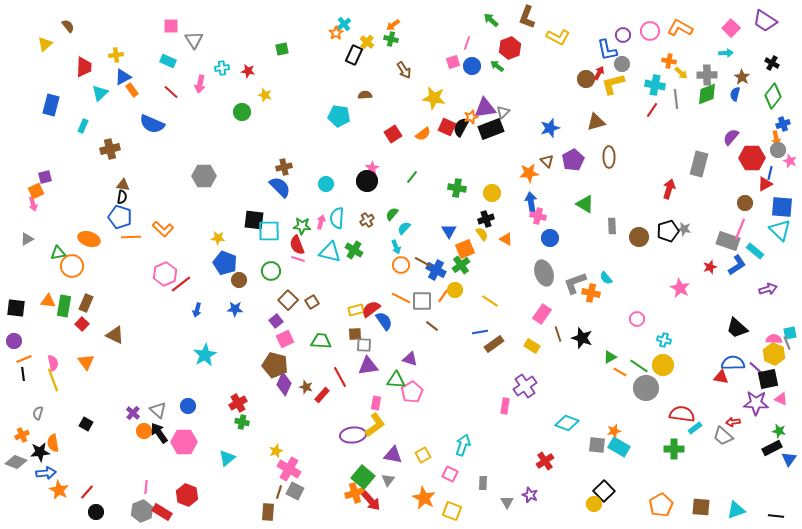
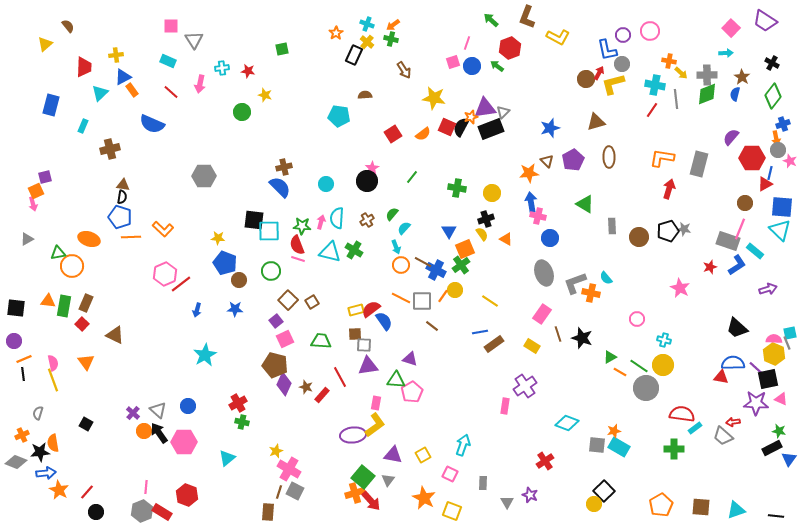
cyan cross at (344, 24): moved 23 px right; rotated 32 degrees counterclockwise
orange L-shape at (680, 28): moved 18 px left, 130 px down; rotated 20 degrees counterclockwise
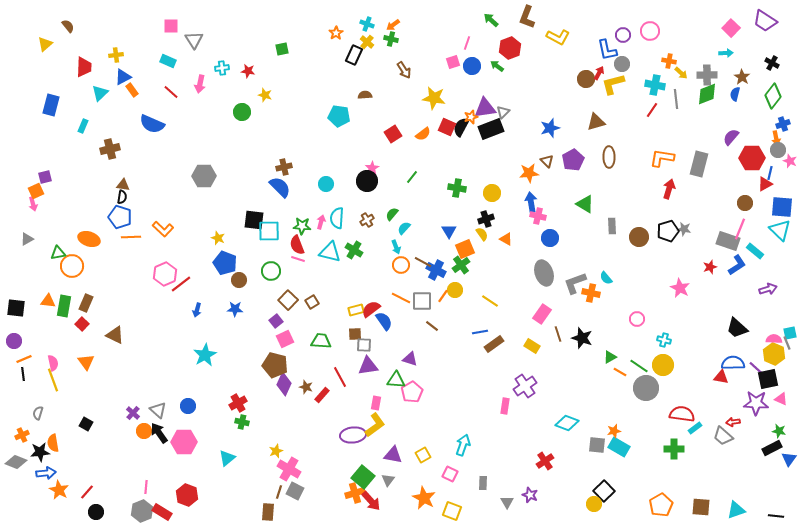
yellow star at (218, 238): rotated 16 degrees clockwise
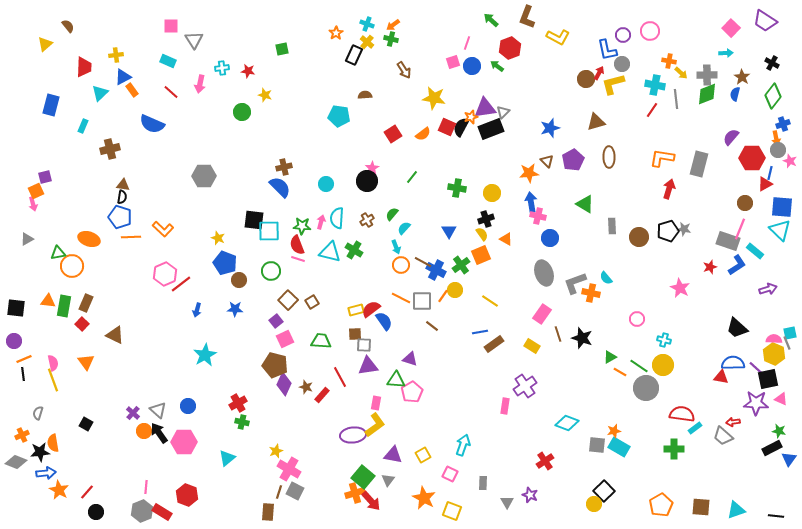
orange square at (465, 249): moved 16 px right, 6 px down
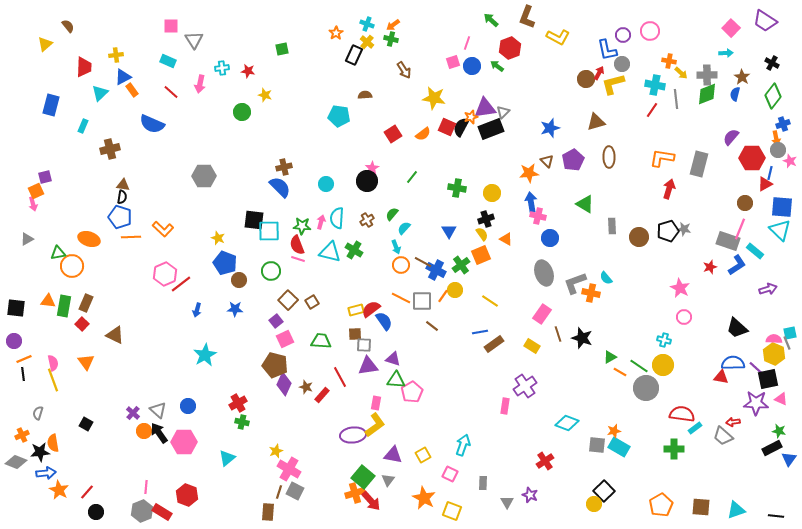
pink circle at (637, 319): moved 47 px right, 2 px up
purple triangle at (410, 359): moved 17 px left
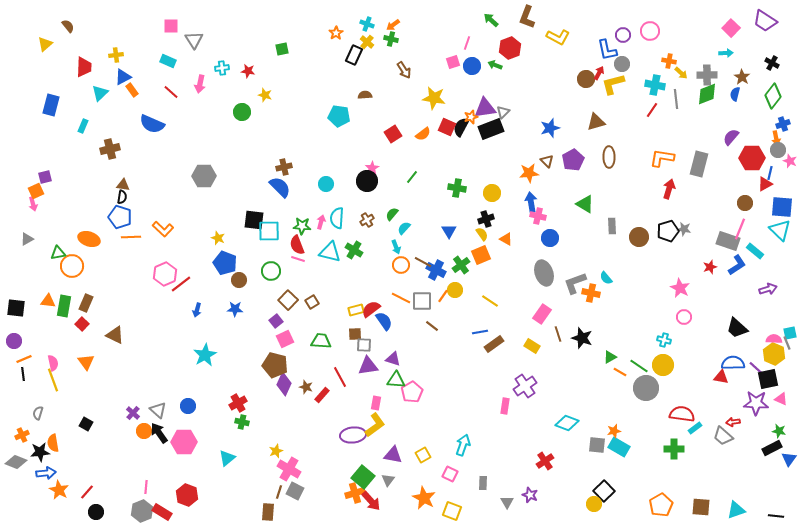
green arrow at (497, 66): moved 2 px left, 1 px up; rotated 16 degrees counterclockwise
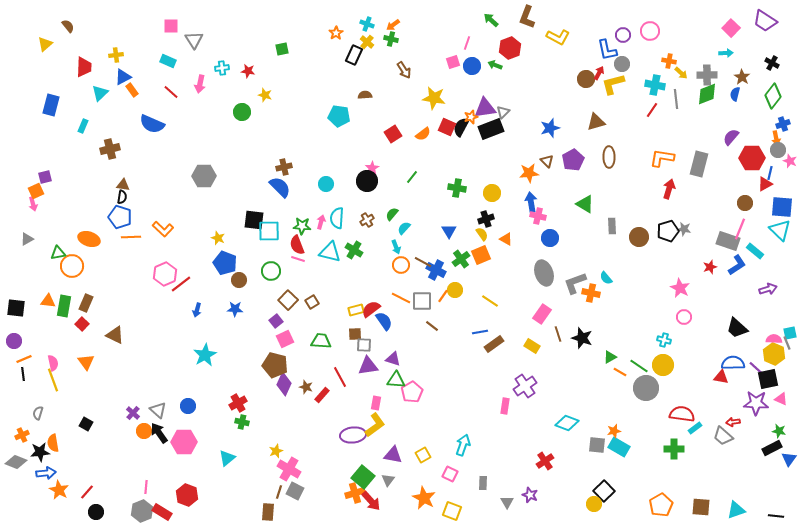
green cross at (461, 265): moved 6 px up
